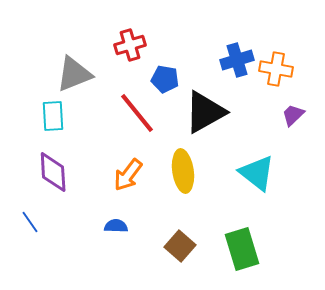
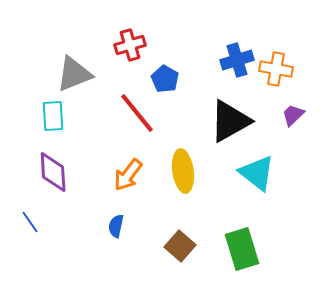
blue pentagon: rotated 20 degrees clockwise
black triangle: moved 25 px right, 9 px down
blue semicircle: rotated 80 degrees counterclockwise
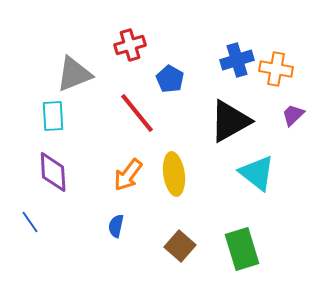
blue pentagon: moved 5 px right
yellow ellipse: moved 9 px left, 3 px down
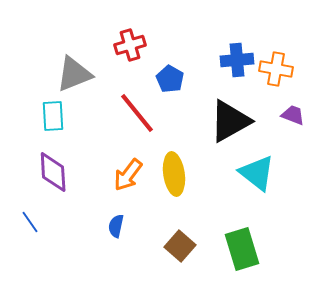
blue cross: rotated 12 degrees clockwise
purple trapezoid: rotated 65 degrees clockwise
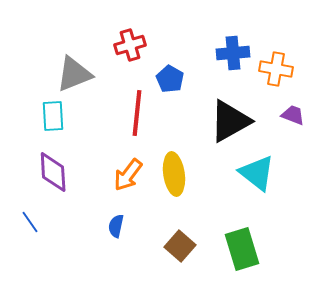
blue cross: moved 4 px left, 7 px up
red line: rotated 45 degrees clockwise
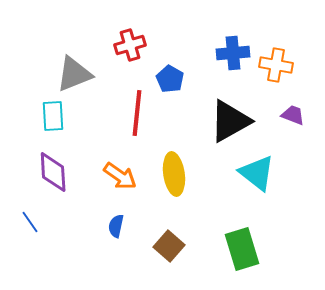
orange cross: moved 4 px up
orange arrow: moved 8 px left, 1 px down; rotated 92 degrees counterclockwise
brown square: moved 11 px left
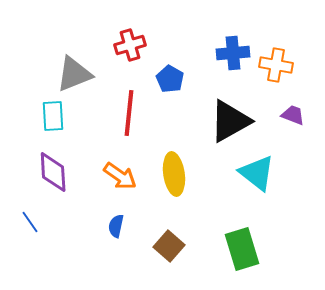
red line: moved 8 px left
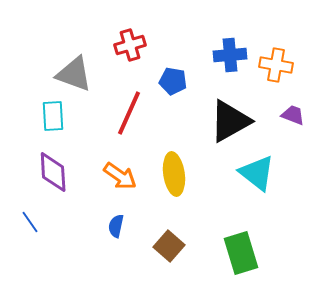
blue cross: moved 3 px left, 2 px down
gray triangle: rotated 42 degrees clockwise
blue pentagon: moved 3 px right, 2 px down; rotated 20 degrees counterclockwise
red line: rotated 18 degrees clockwise
green rectangle: moved 1 px left, 4 px down
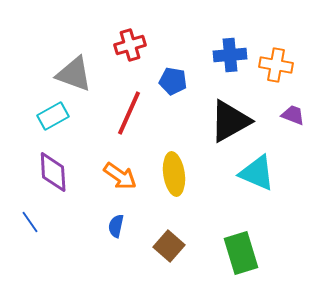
cyan rectangle: rotated 64 degrees clockwise
cyan triangle: rotated 15 degrees counterclockwise
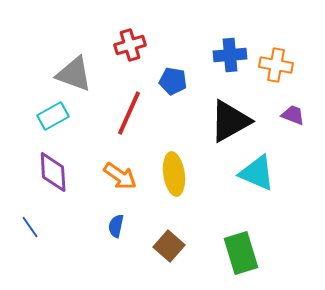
blue line: moved 5 px down
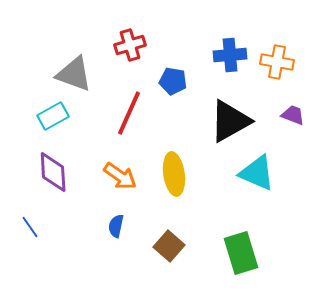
orange cross: moved 1 px right, 3 px up
